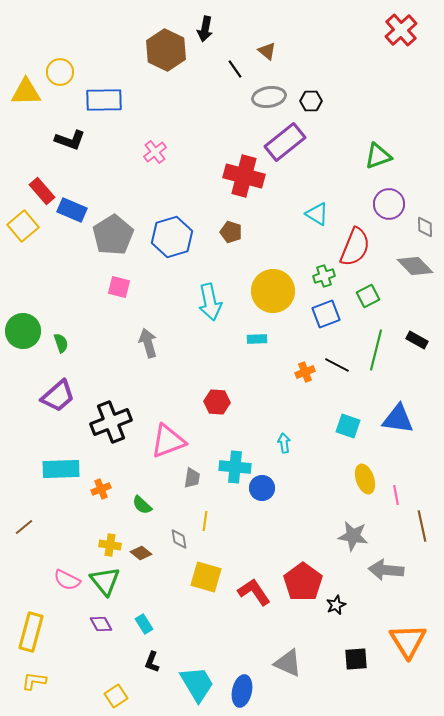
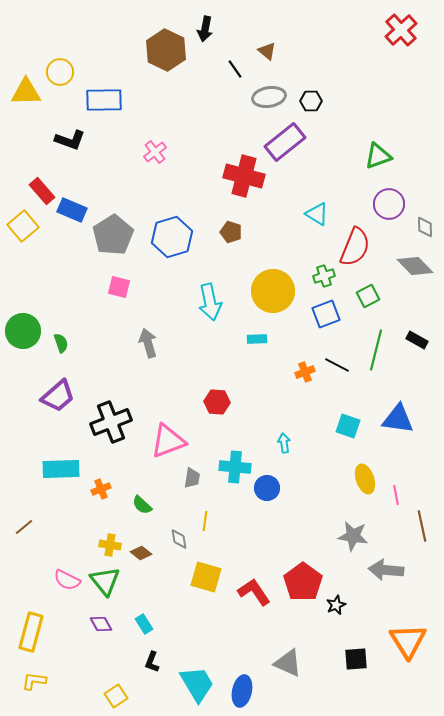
blue circle at (262, 488): moved 5 px right
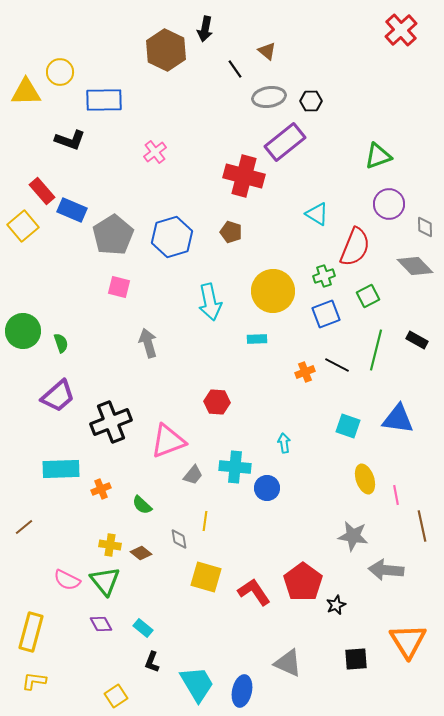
gray trapezoid at (192, 478): moved 1 px right, 3 px up; rotated 30 degrees clockwise
cyan rectangle at (144, 624): moved 1 px left, 4 px down; rotated 18 degrees counterclockwise
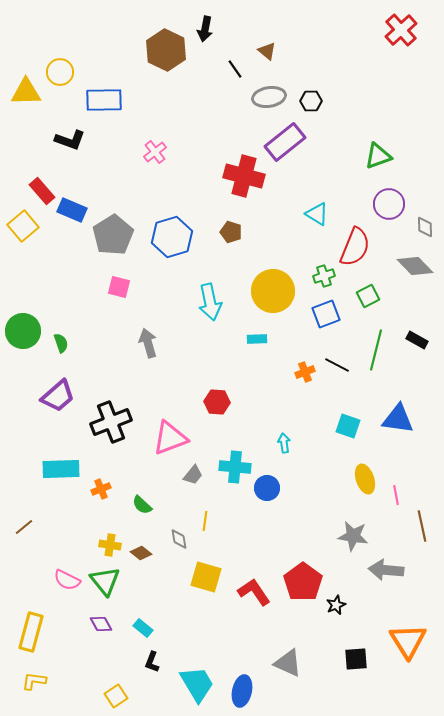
pink triangle at (168, 441): moved 2 px right, 3 px up
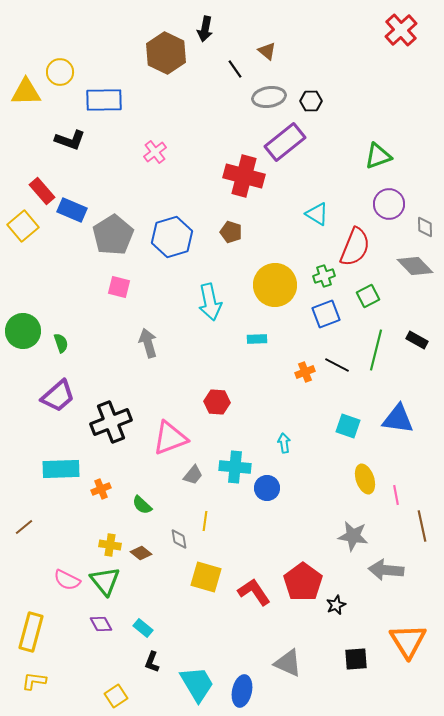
brown hexagon at (166, 50): moved 3 px down
yellow circle at (273, 291): moved 2 px right, 6 px up
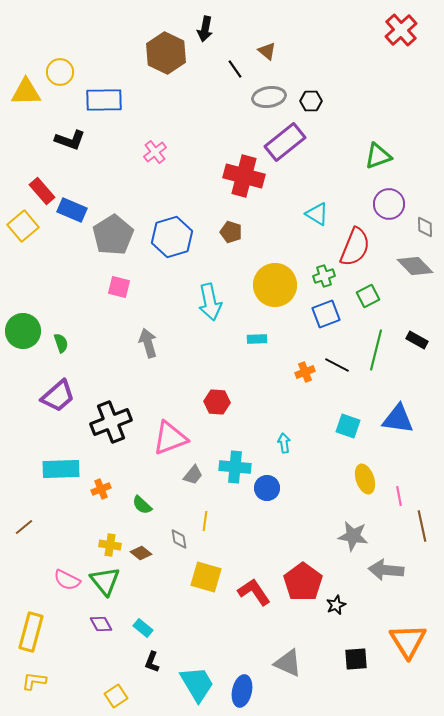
pink line at (396, 495): moved 3 px right, 1 px down
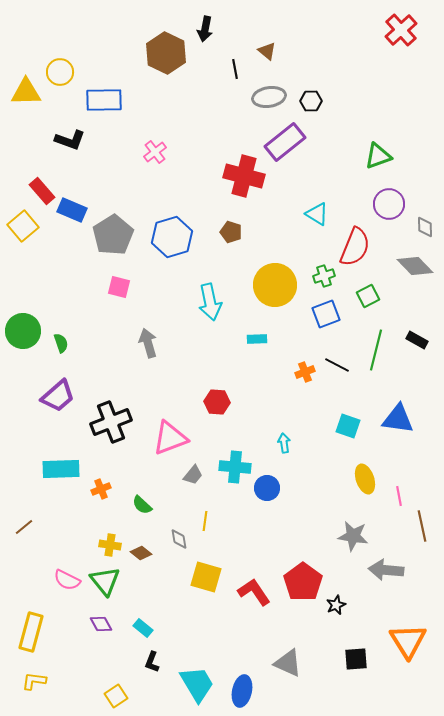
black line at (235, 69): rotated 24 degrees clockwise
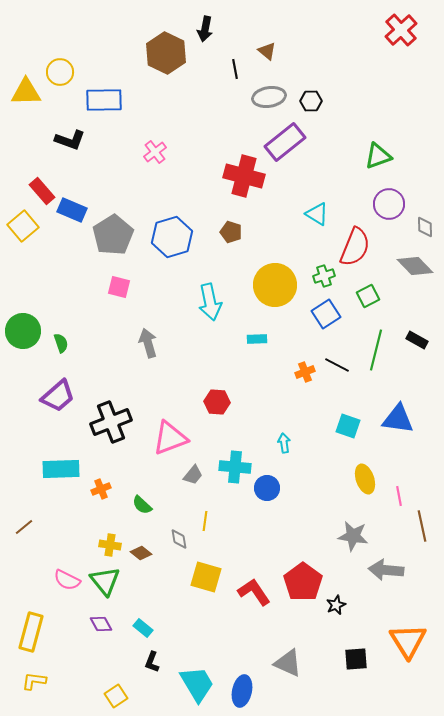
blue square at (326, 314): rotated 12 degrees counterclockwise
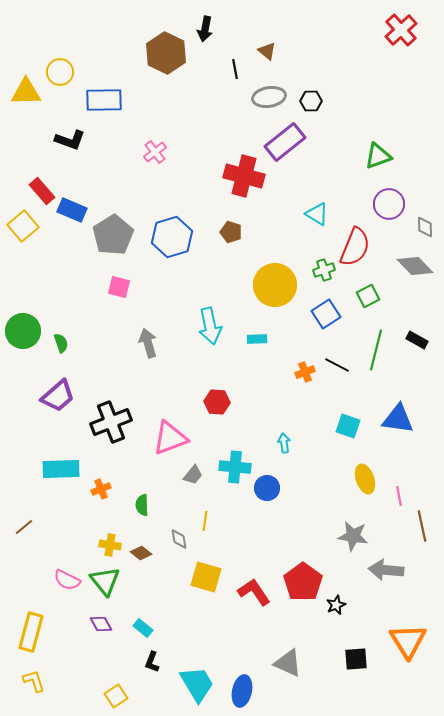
green cross at (324, 276): moved 6 px up
cyan arrow at (210, 302): moved 24 px down
green semicircle at (142, 505): rotated 45 degrees clockwise
yellow L-shape at (34, 681): rotated 65 degrees clockwise
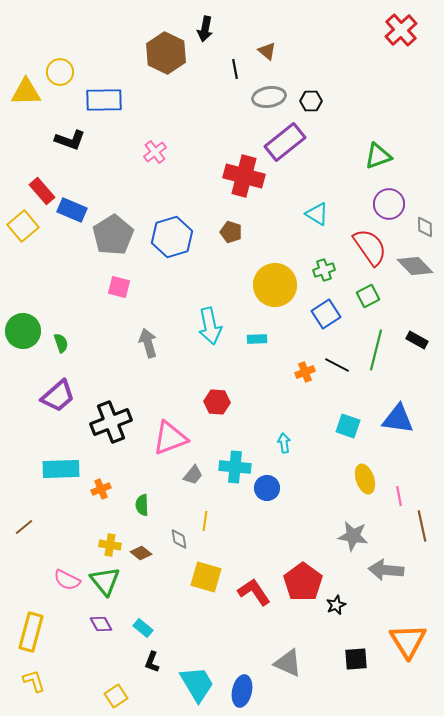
red semicircle at (355, 247): moved 15 px right; rotated 57 degrees counterclockwise
